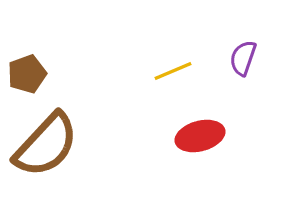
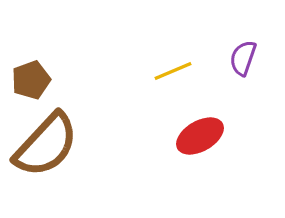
brown pentagon: moved 4 px right, 6 px down
red ellipse: rotated 15 degrees counterclockwise
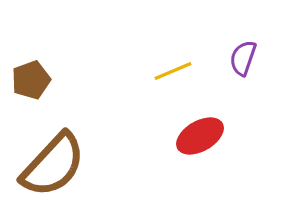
brown semicircle: moved 7 px right, 20 px down
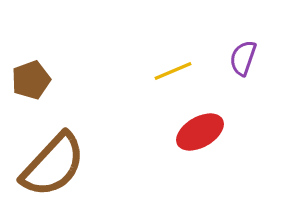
red ellipse: moved 4 px up
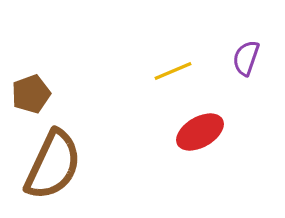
purple semicircle: moved 3 px right
brown pentagon: moved 14 px down
brown semicircle: rotated 18 degrees counterclockwise
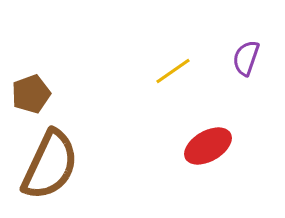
yellow line: rotated 12 degrees counterclockwise
red ellipse: moved 8 px right, 14 px down
brown semicircle: moved 3 px left
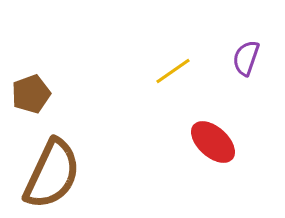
red ellipse: moved 5 px right, 4 px up; rotated 72 degrees clockwise
brown semicircle: moved 2 px right, 9 px down
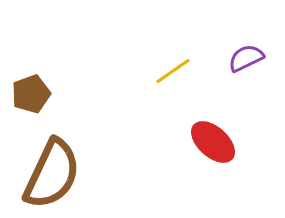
purple semicircle: rotated 45 degrees clockwise
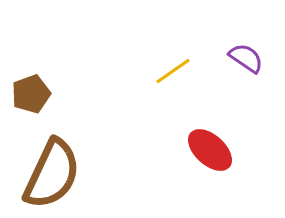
purple semicircle: rotated 60 degrees clockwise
red ellipse: moved 3 px left, 8 px down
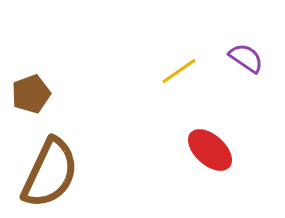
yellow line: moved 6 px right
brown semicircle: moved 2 px left, 1 px up
